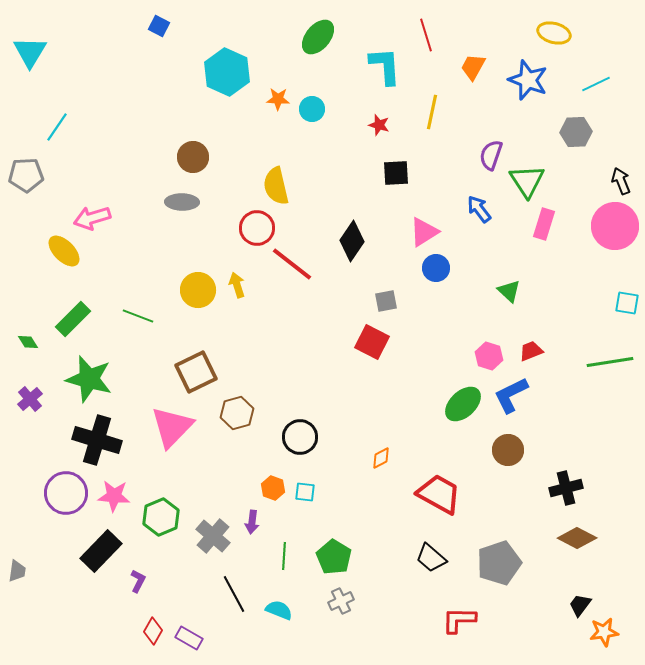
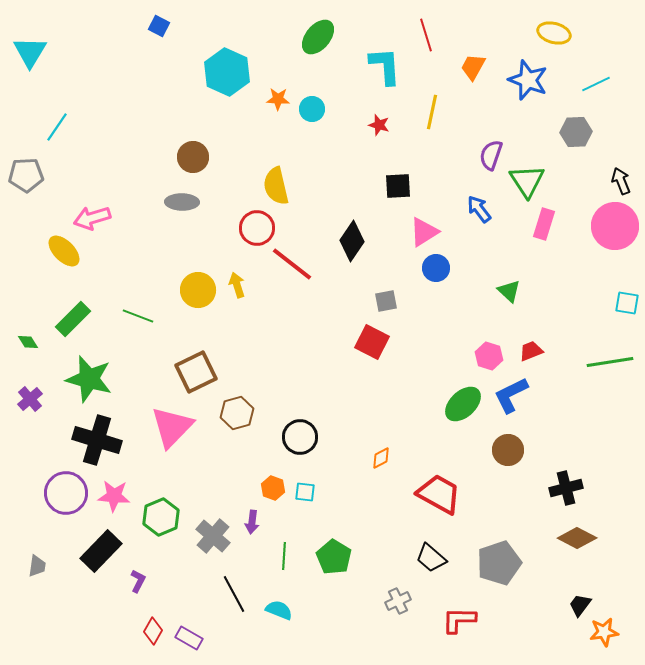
black square at (396, 173): moved 2 px right, 13 px down
gray trapezoid at (17, 571): moved 20 px right, 5 px up
gray cross at (341, 601): moved 57 px right
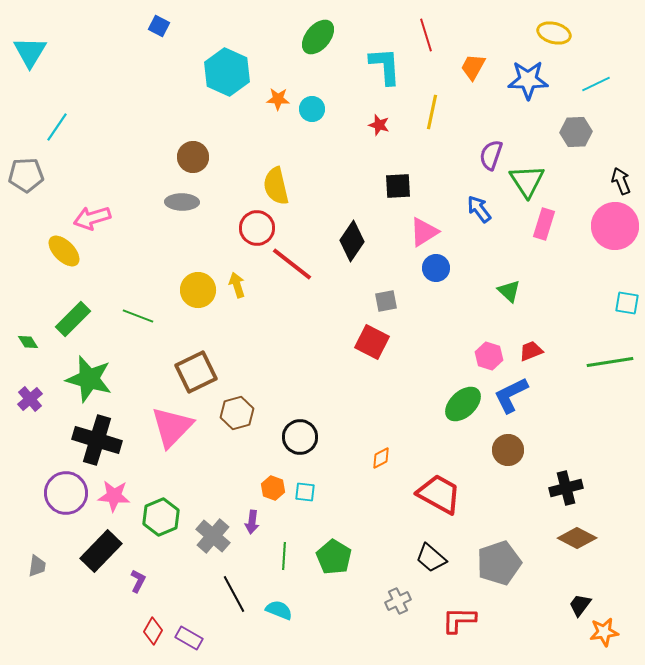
blue star at (528, 80): rotated 21 degrees counterclockwise
